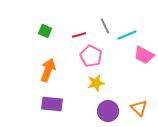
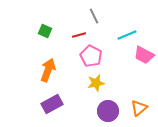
gray line: moved 11 px left, 10 px up
purple rectangle: rotated 35 degrees counterclockwise
orange triangle: rotated 36 degrees clockwise
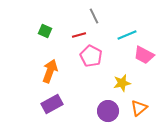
orange arrow: moved 2 px right, 1 px down
yellow star: moved 26 px right
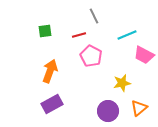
green square: rotated 32 degrees counterclockwise
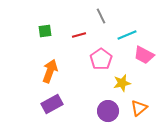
gray line: moved 7 px right
pink pentagon: moved 10 px right, 3 px down; rotated 10 degrees clockwise
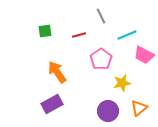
orange arrow: moved 7 px right, 1 px down; rotated 55 degrees counterclockwise
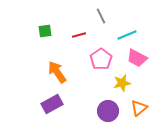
pink trapezoid: moved 7 px left, 3 px down
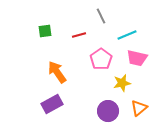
pink trapezoid: rotated 15 degrees counterclockwise
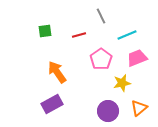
pink trapezoid: rotated 145 degrees clockwise
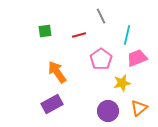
cyan line: rotated 54 degrees counterclockwise
